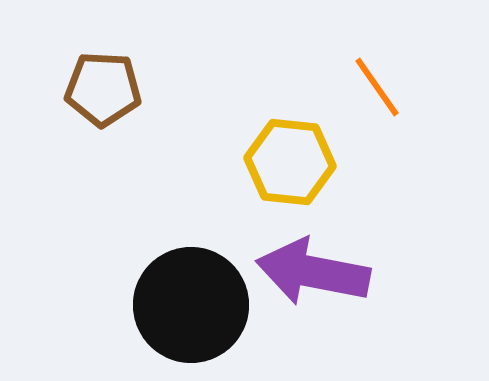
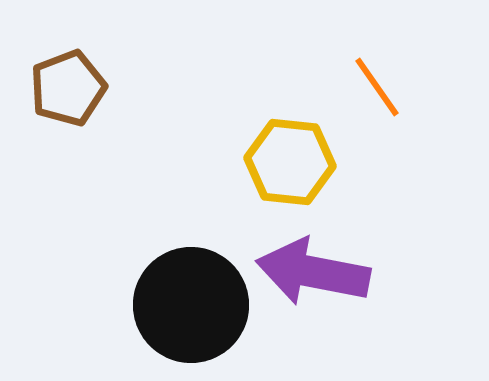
brown pentagon: moved 35 px left, 1 px up; rotated 24 degrees counterclockwise
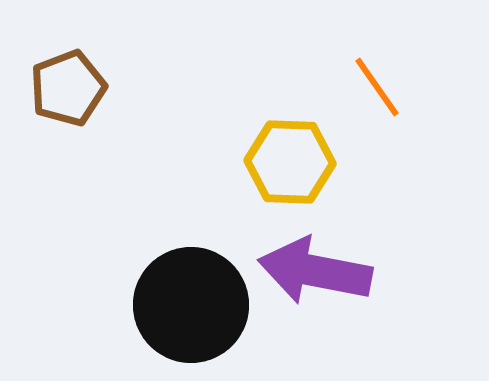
yellow hexagon: rotated 4 degrees counterclockwise
purple arrow: moved 2 px right, 1 px up
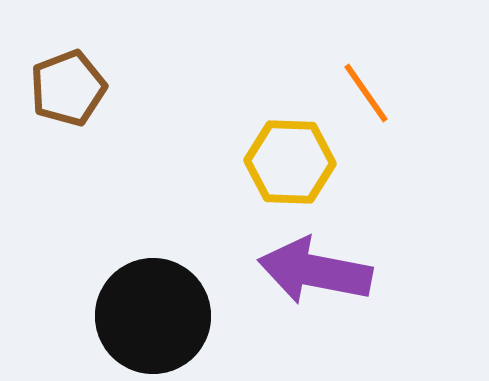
orange line: moved 11 px left, 6 px down
black circle: moved 38 px left, 11 px down
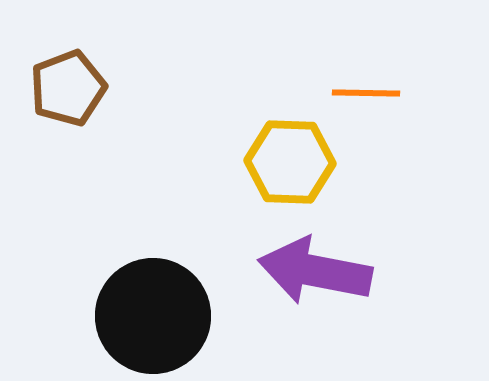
orange line: rotated 54 degrees counterclockwise
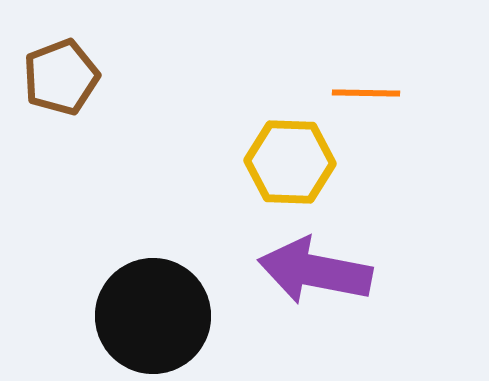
brown pentagon: moved 7 px left, 11 px up
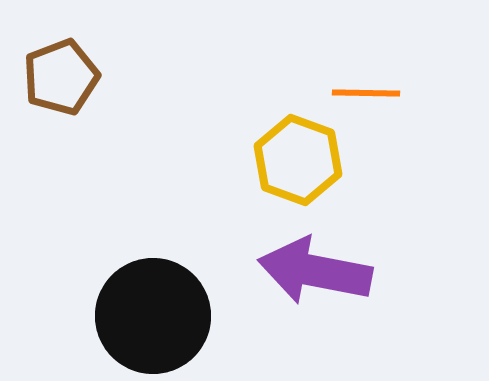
yellow hexagon: moved 8 px right, 2 px up; rotated 18 degrees clockwise
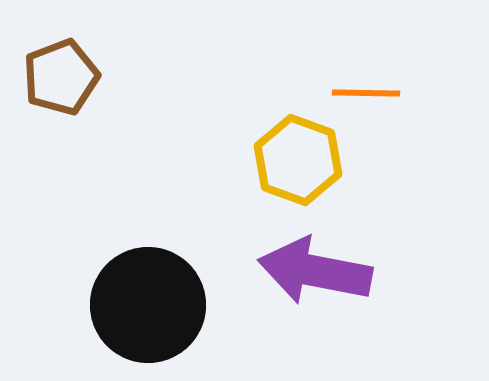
black circle: moved 5 px left, 11 px up
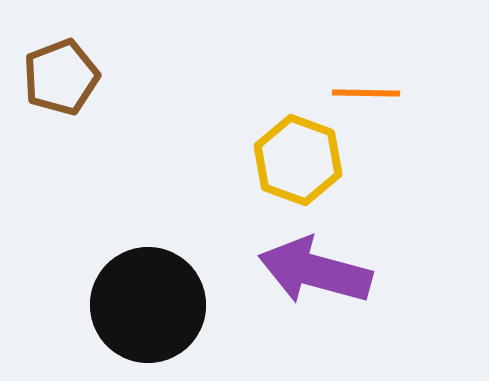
purple arrow: rotated 4 degrees clockwise
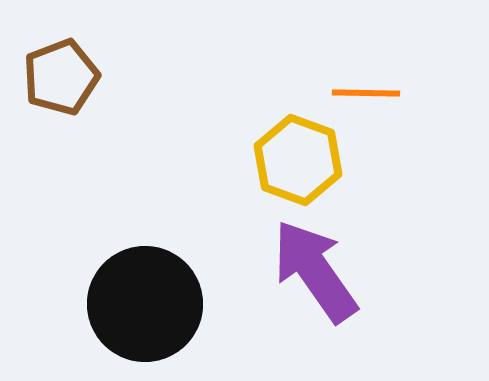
purple arrow: rotated 40 degrees clockwise
black circle: moved 3 px left, 1 px up
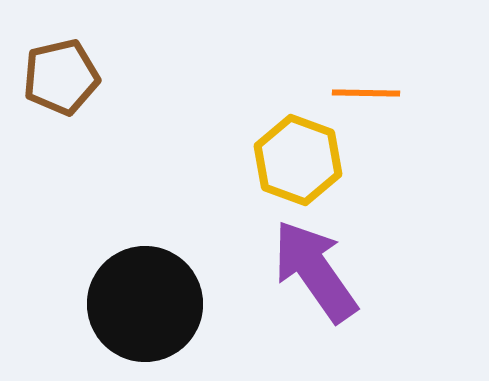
brown pentagon: rotated 8 degrees clockwise
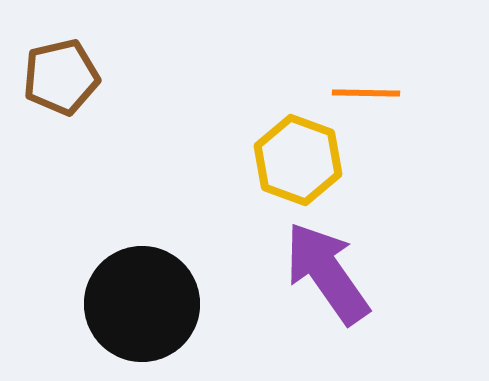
purple arrow: moved 12 px right, 2 px down
black circle: moved 3 px left
